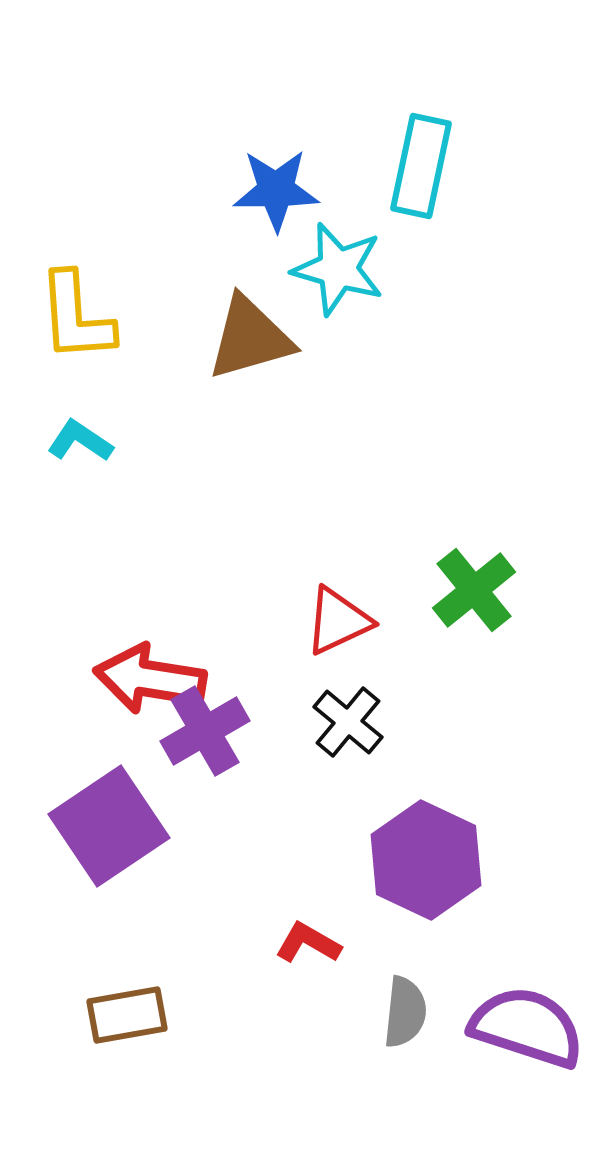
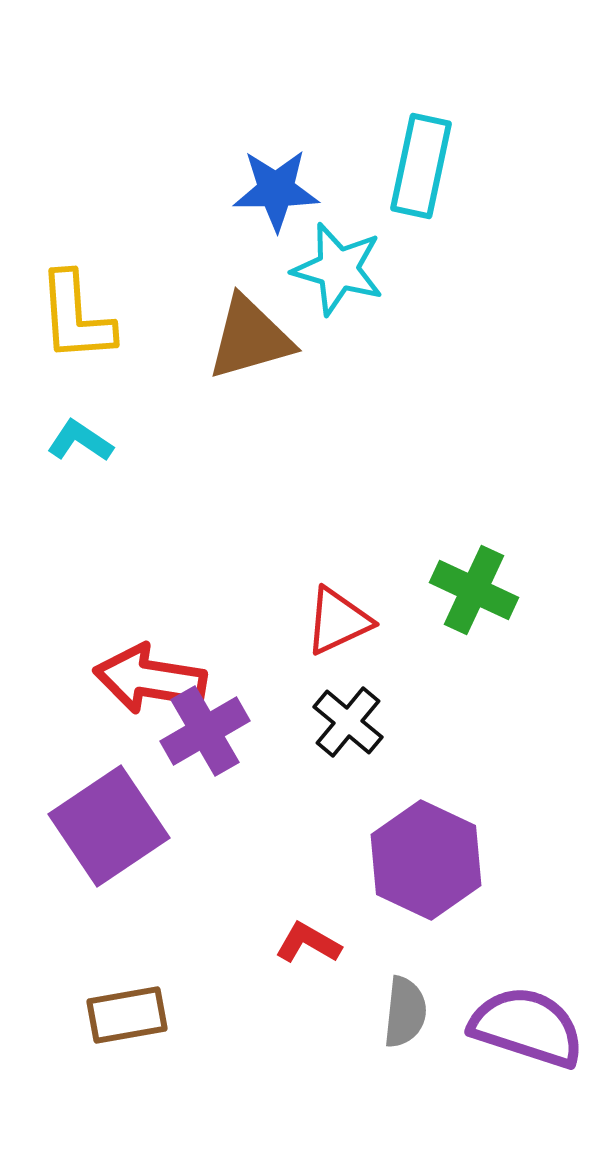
green cross: rotated 26 degrees counterclockwise
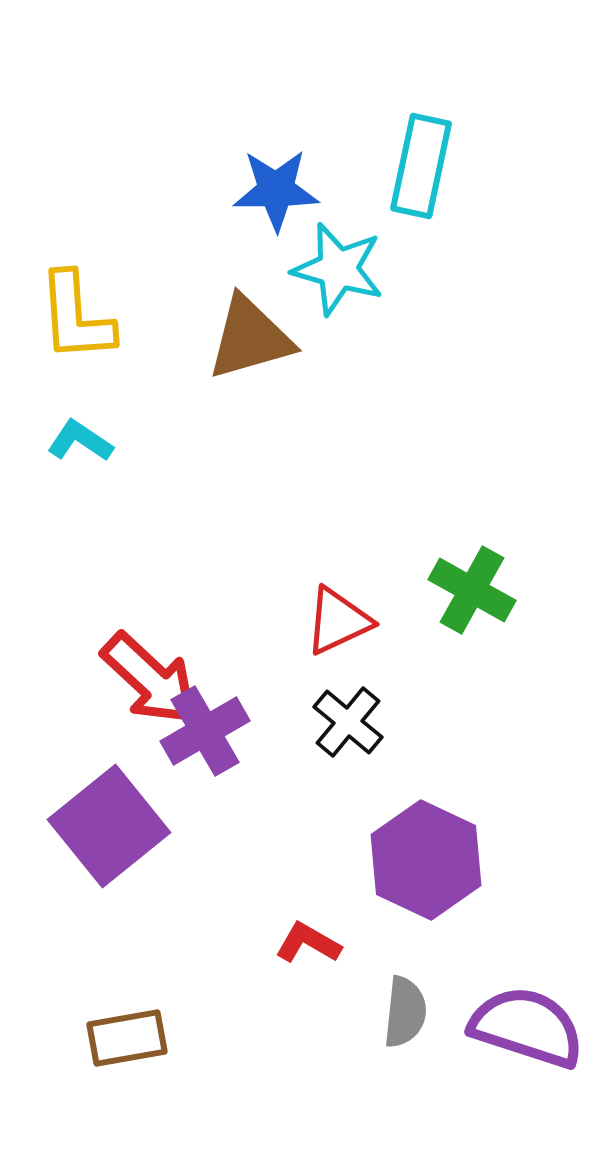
green cross: moved 2 px left; rotated 4 degrees clockwise
red arrow: rotated 146 degrees counterclockwise
purple square: rotated 5 degrees counterclockwise
brown rectangle: moved 23 px down
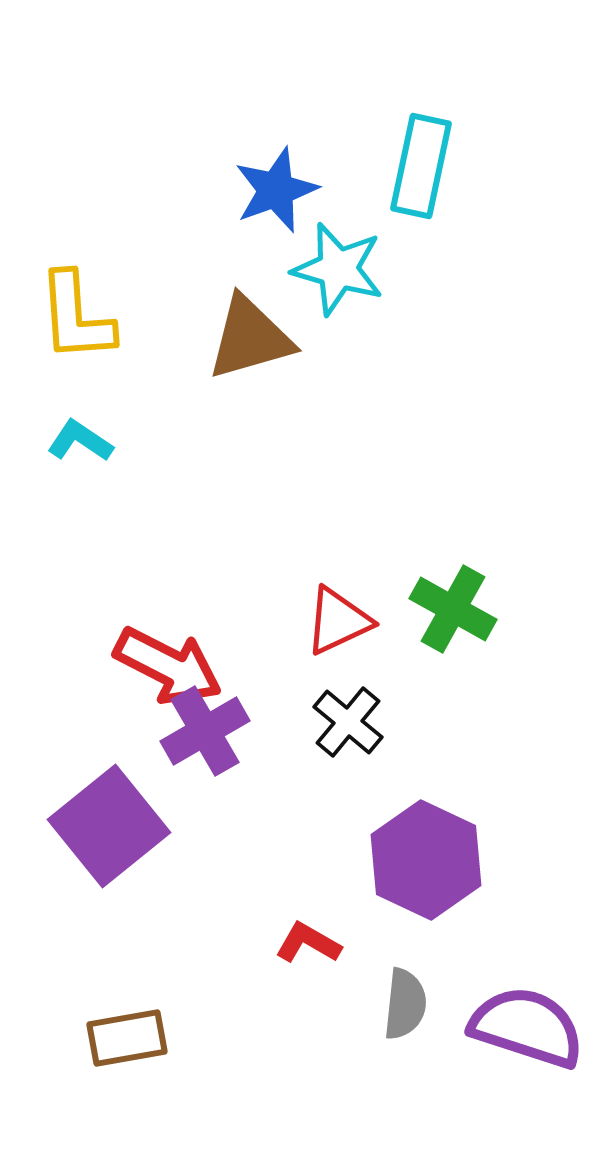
blue star: rotated 20 degrees counterclockwise
green cross: moved 19 px left, 19 px down
red arrow: moved 18 px right, 13 px up; rotated 16 degrees counterclockwise
gray semicircle: moved 8 px up
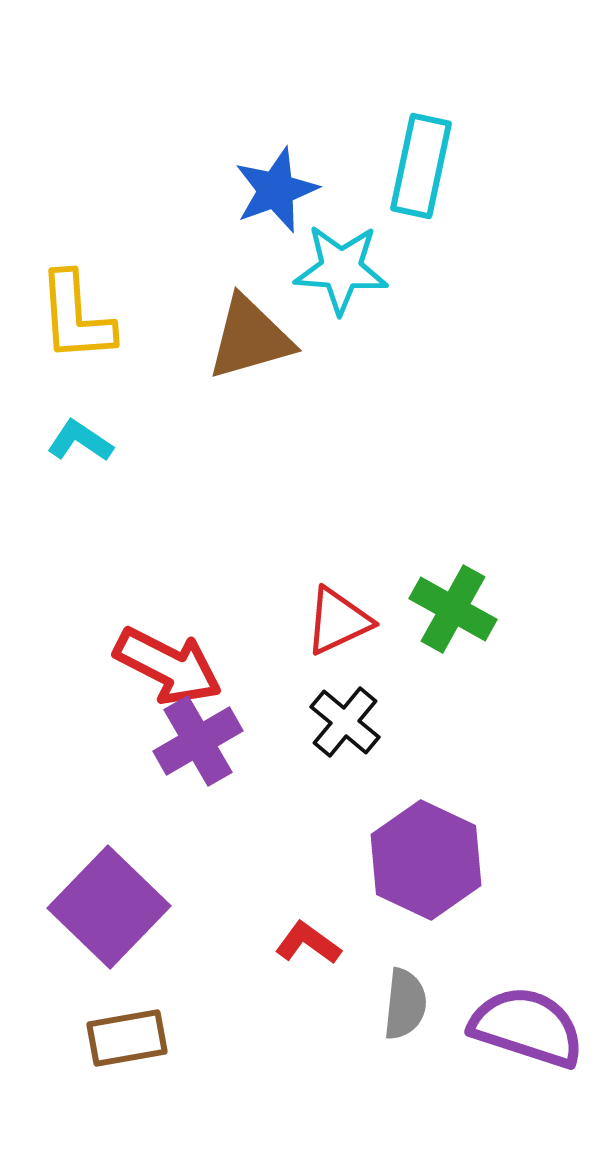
cyan star: moved 3 px right; rotated 12 degrees counterclockwise
black cross: moved 3 px left
purple cross: moved 7 px left, 10 px down
purple square: moved 81 px down; rotated 7 degrees counterclockwise
red L-shape: rotated 6 degrees clockwise
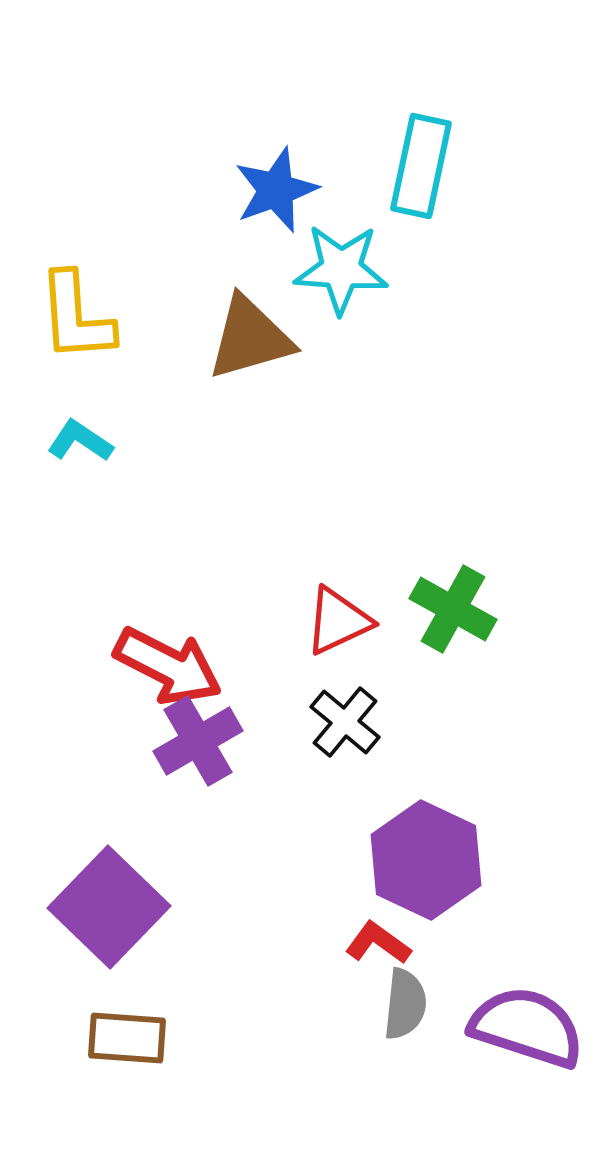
red L-shape: moved 70 px right
brown rectangle: rotated 14 degrees clockwise
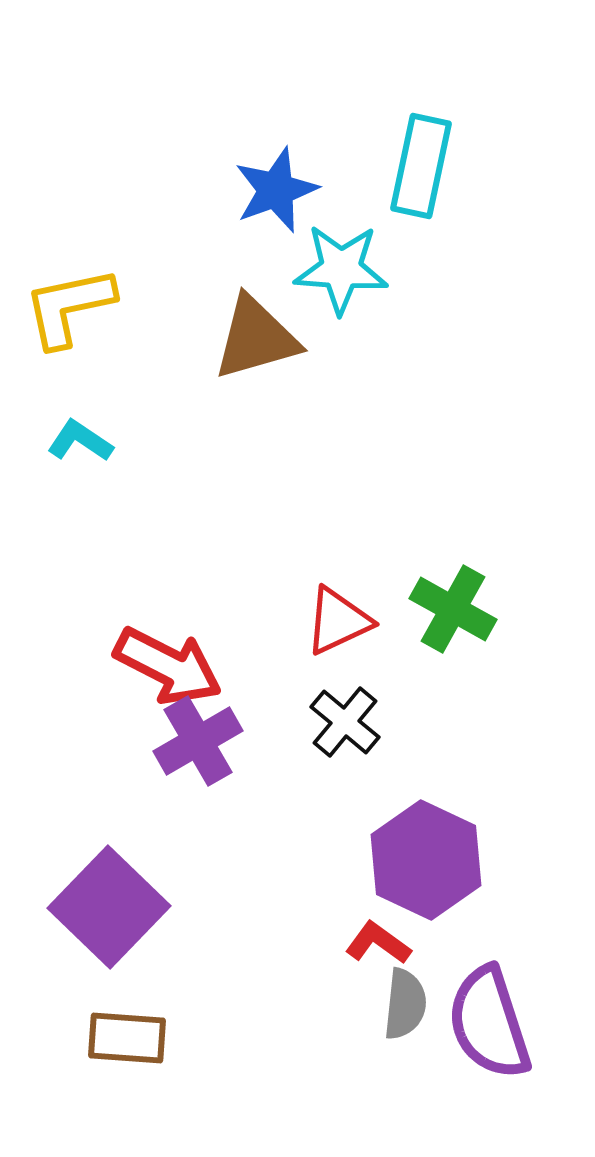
yellow L-shape: moved 7 px left, 10 px up; rotated 82 degrees clockwise
brown triangle: moved 6 px right
purple semicircle: moved 38 px left, 4 px up; rotated 126 degrees counterclockwise
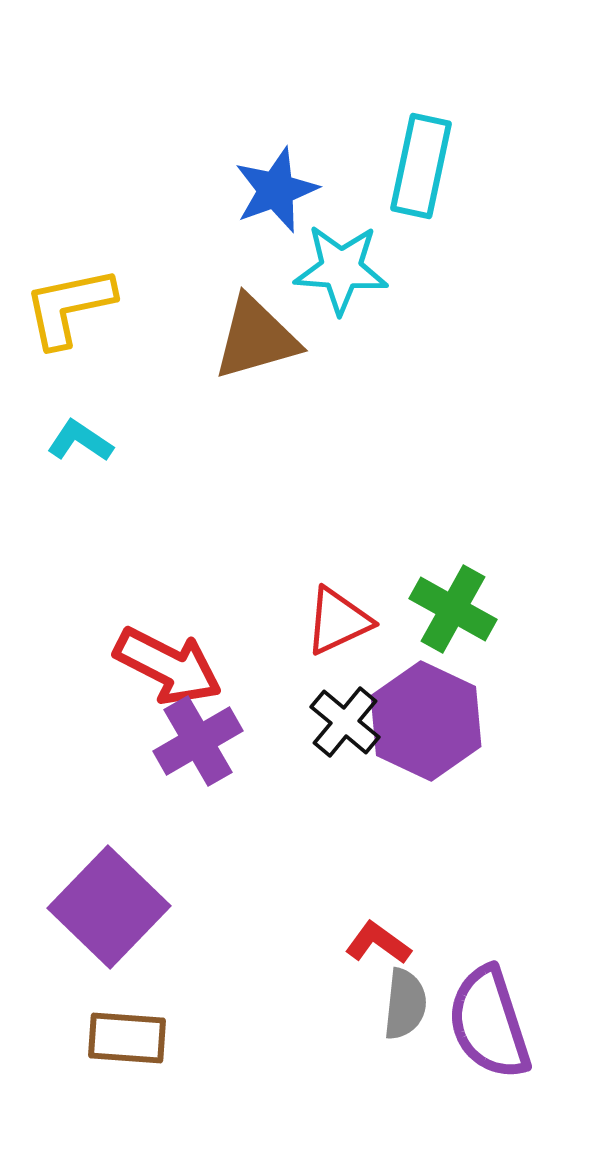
purple hexagon: moved 139 px up
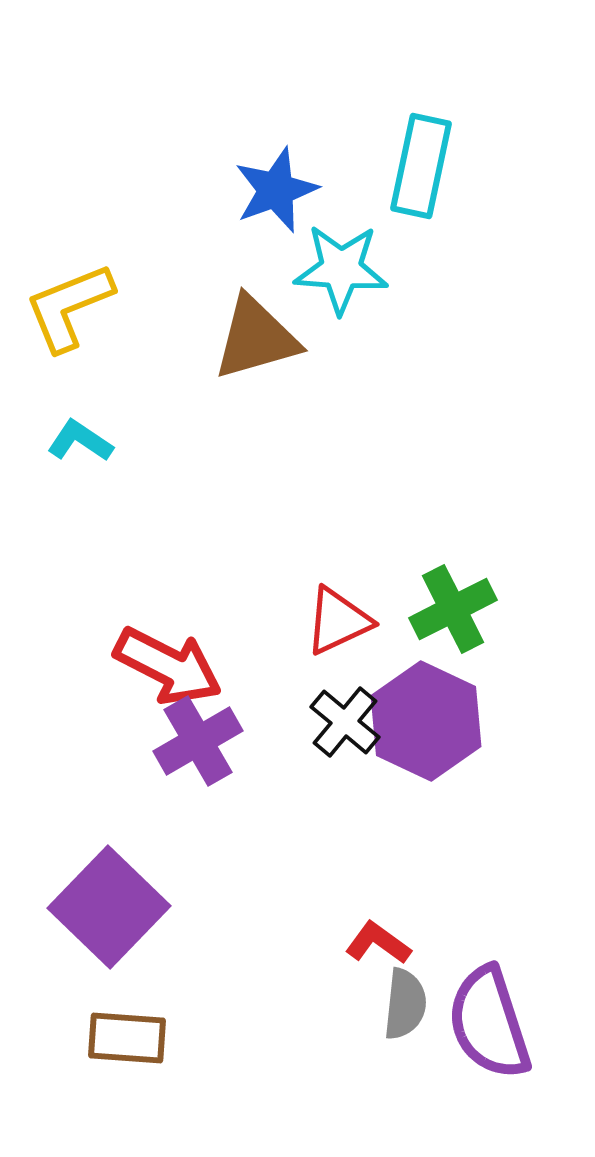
yellow L-shape: rotated 10 degrees counterclockwise
green cross: rotated 34 degrees clockwise
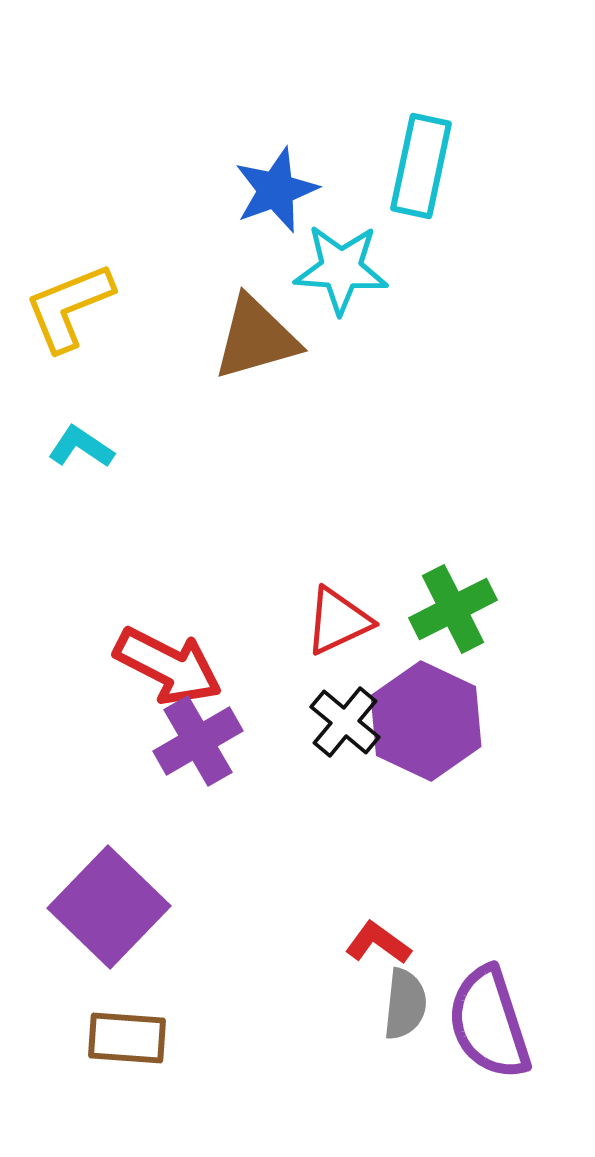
cyan L-shape: moved 1 px right, 6 px down
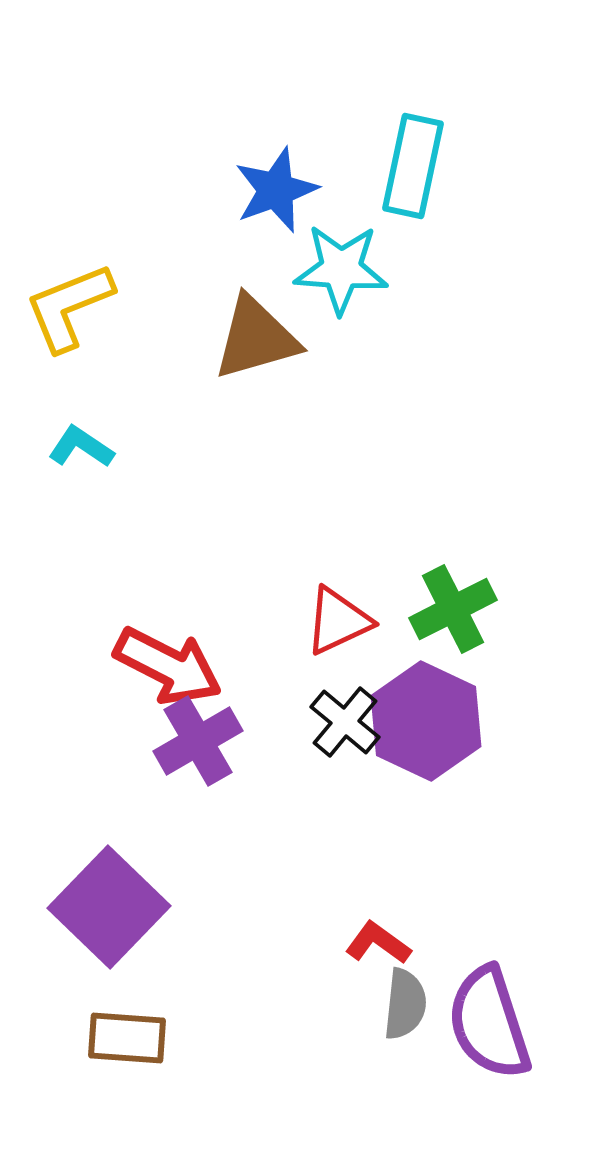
cyan rectangle: moved 8 px left
